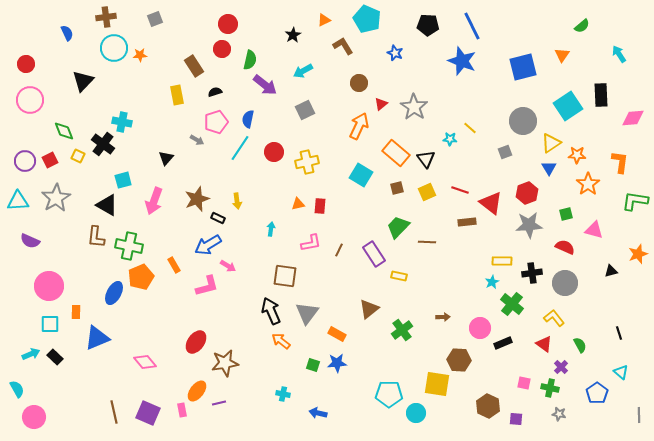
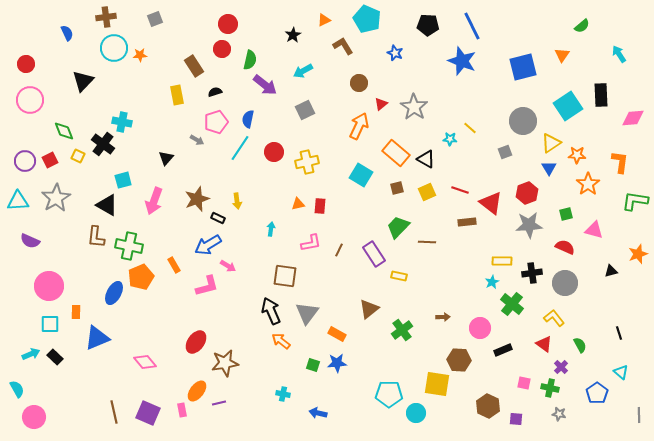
black triangle at (426, 159): rotated 24 degrees counterclockwise
black rectangle at (503, 343): moved 7 px down
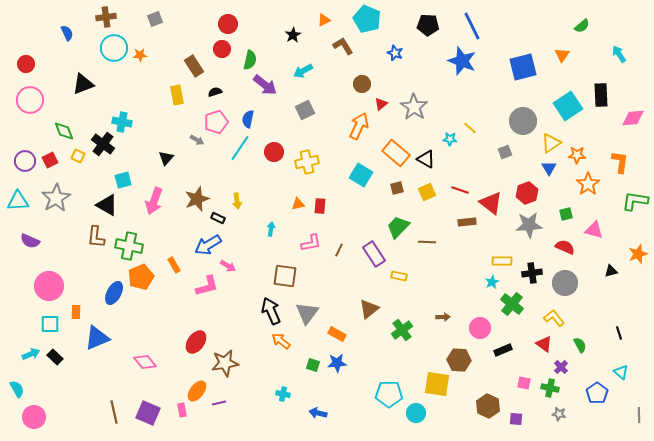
black triangle at (83, 81): moved 3 px down; rotated 25 degrees clockwise
brown circle at (359, 83): moved 3 px right, 1 px down
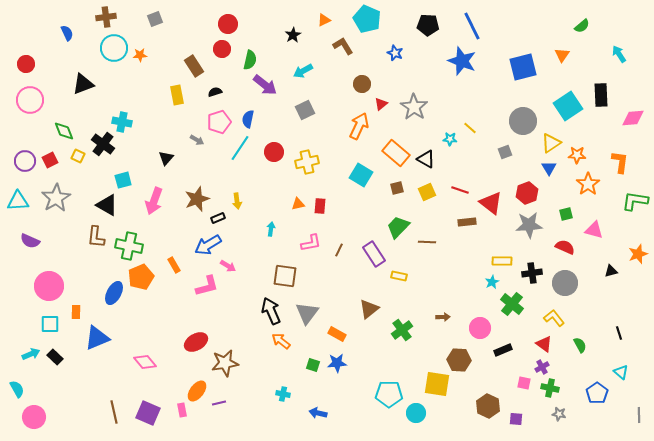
pink pentagon at (216, 122): moved 3 px right
black rectangle at (218, 218): rotated 48 degrees counterclockwise
red ellipse at (196, 342): rotated 25 degrees clockwise
purple cross at (561, 367): moved 19 px left; rotated 16 degrees clockwise
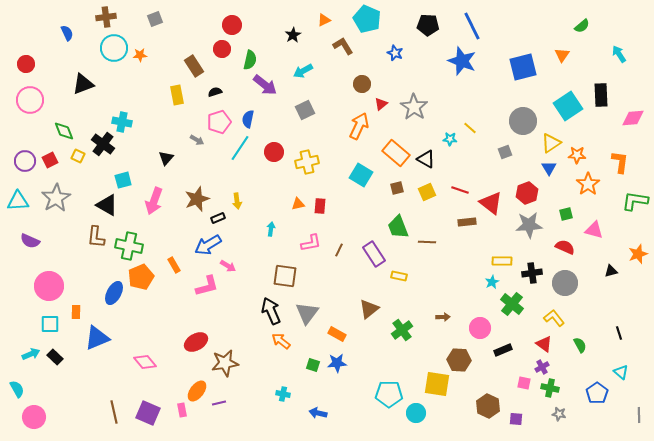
red circle at (228, 24): moved 4 px right, 1 px down
green trapezoid at (398, 227): rotated 65 degrees counterclockwise
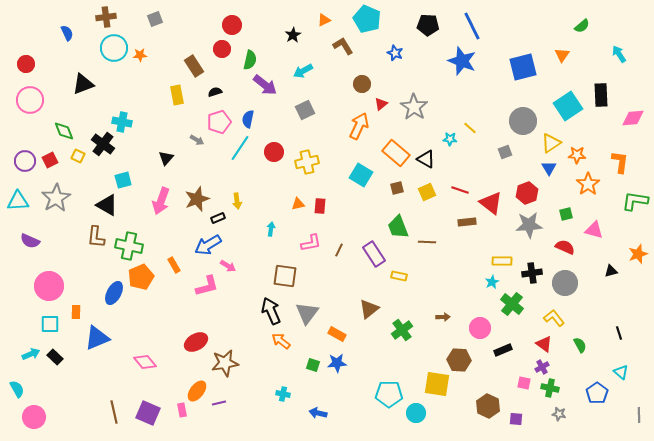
pink arrow at (154, 201): moved 7 px right
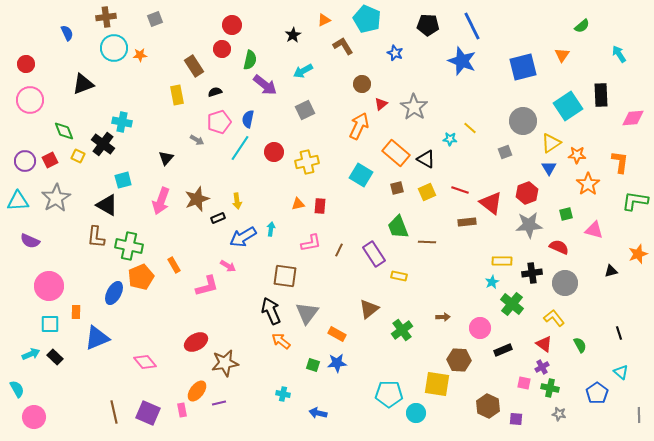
blue arrow at (208, 245): moved 35 px right, 8 px up
red semicircle at (565, 247): moved 6 px left
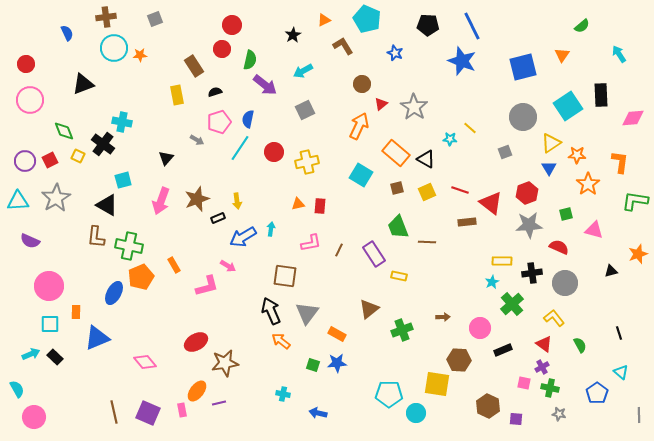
gray circle at (523, 121): moved 4 px up
green cross at (512, 304): rotated 10 degrees clockwise
green cross at (402, 330): rotated 15 degrees clockwise
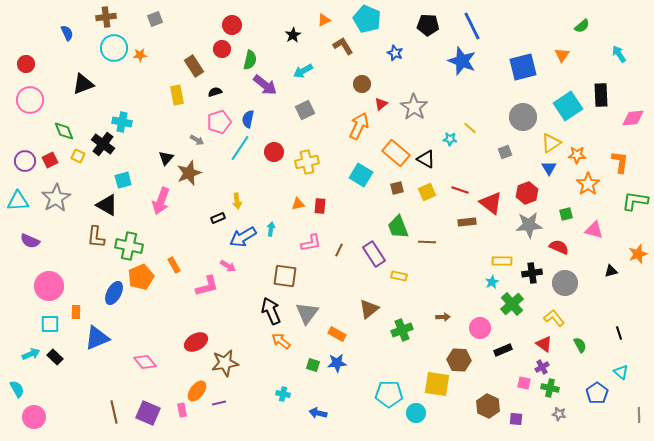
brown star at (197, 199): moved 8 px left, 26 px up
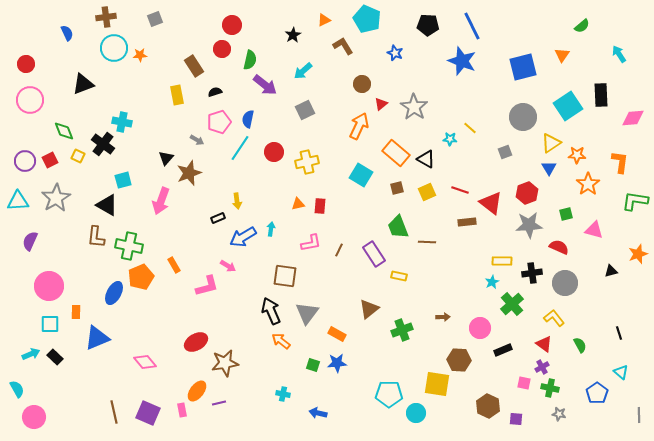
cyan arrow at (303, 71): rotated 12 degrees counterclockwise
purple semicircle at (30, 241): rotated 90 degrees clockwise
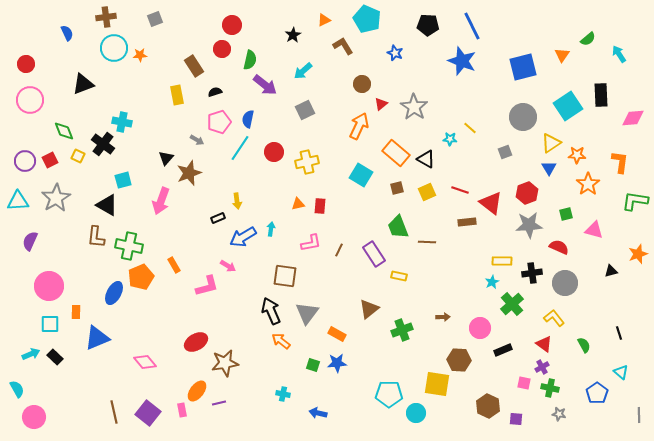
green semicircle at (582, 26): moved 6 px right, 13 px down
green semicircle at (580, 345): moved 4 px right
purple square at (148, 413): rotated 15 degrees clockwise
